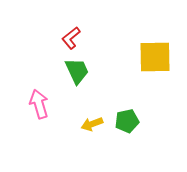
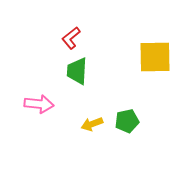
green trapezoid: rotated 152 degrees counterclockwise
pink arrow: rotated 112 degrees clockwise
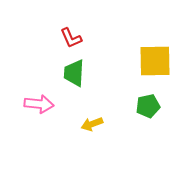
red L-shape: rotated 75 degrees counterclockwise
yellow square: moved 4 px down
green trapezoid: moved 3 px left, 2 px down
green pentagon: moved 21 px right, 15 px up
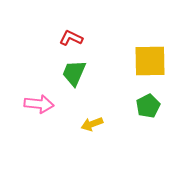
red L-shape: rotated 140 degrees clockwise
yellow square: moved 5 px left
green trapezoid: rotated 20 degrees clockwise
green pentagon: rotated 15 degrees counterclockwise
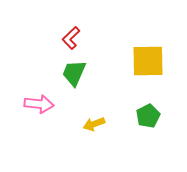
red L-shape: rotated 70 degrees counterclockwise
yellow square: moved 2 px left
green pentagon: moved 10 px down
yellow arrow: moved 2 px right
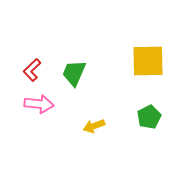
red L-shape: moved 39 px left, 32 px down
green pentagon: moved 1 px right, 1 px down
yellow arrow: moved 2 px down
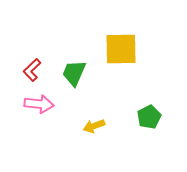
yellow square: moved 27 px left, 12 px up
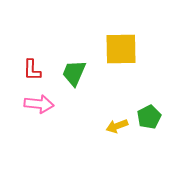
red L-shape: rotated 45 degrees counterclockwise
yellow arrow: moved 23 px right
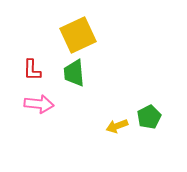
yellow square: moved 43 px left, 14 px up; rotated 24 degrees counterclockwise
green trapezoid: rotated 28 degrees counterclockwise
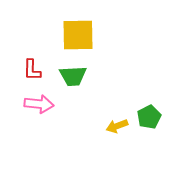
yellow square: rotated 24 degrees clockwise
green trapezoid: moved 1 px left, 3 px down; rotated 88 degrees counterclockwise
